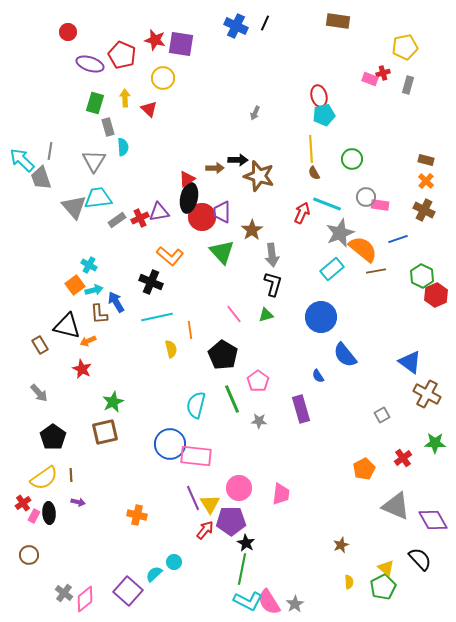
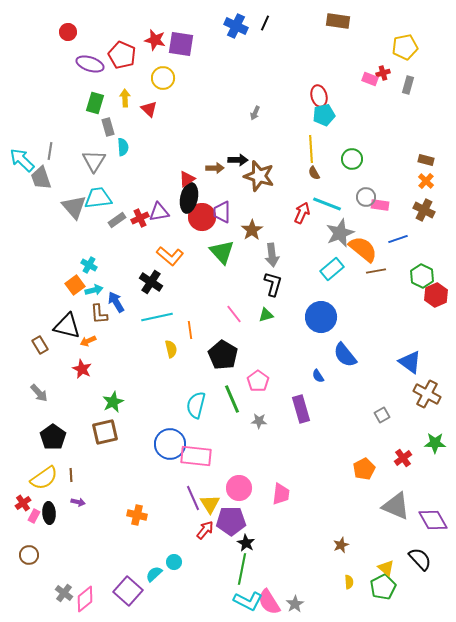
black cross at (151, 282): rotated 10 degrees clockwise
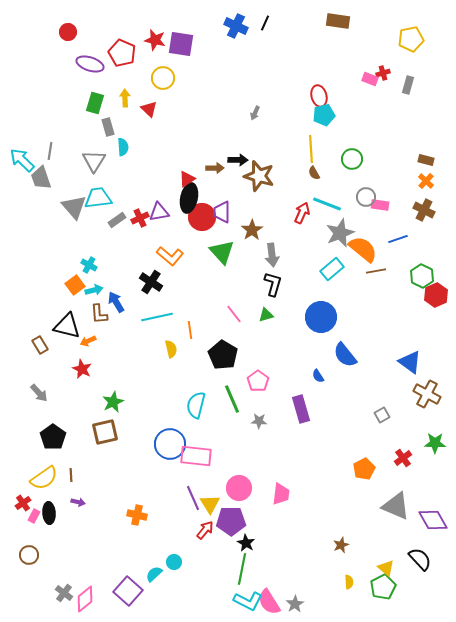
yellow pentagon at (405, 47): moved 6 px right, 8 px up
red pentagon at (122, 55): moved 2 px up
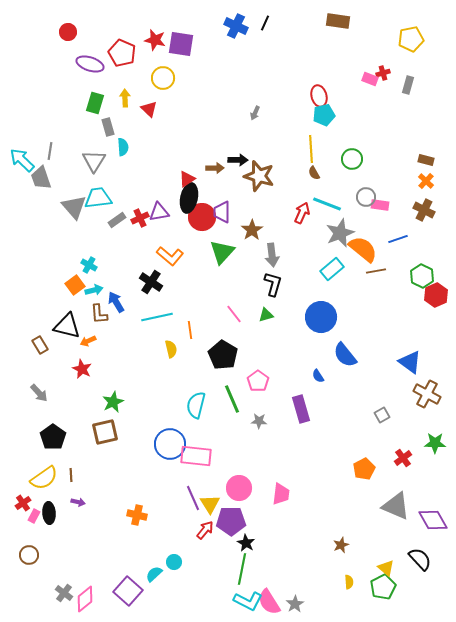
green triangle at (222, 252): rotated 24 degrees clockwise
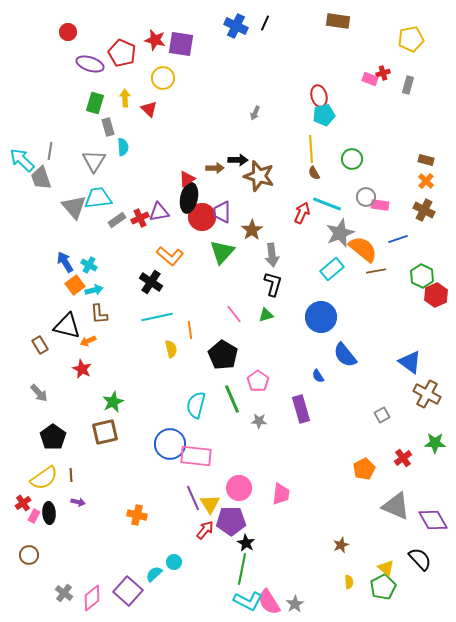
blue arrow at (116, 302): moved 51 px left, 40 px up
pink diamond at (85, 599): moved 7 px right, 1 px up
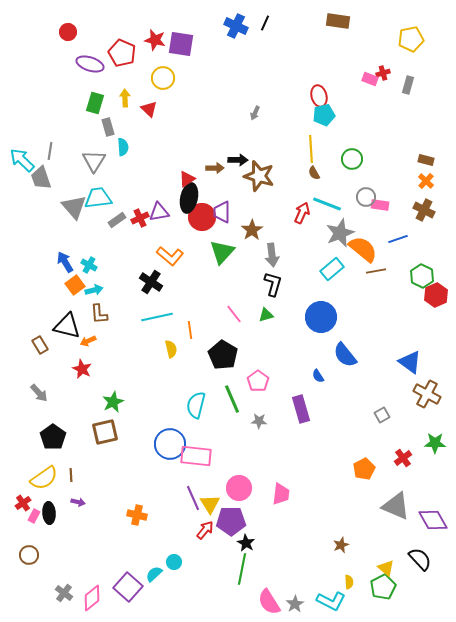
purple square at (128, 591): moved 4 px up
cyan L-shape at (248, 601): moved 83 px right
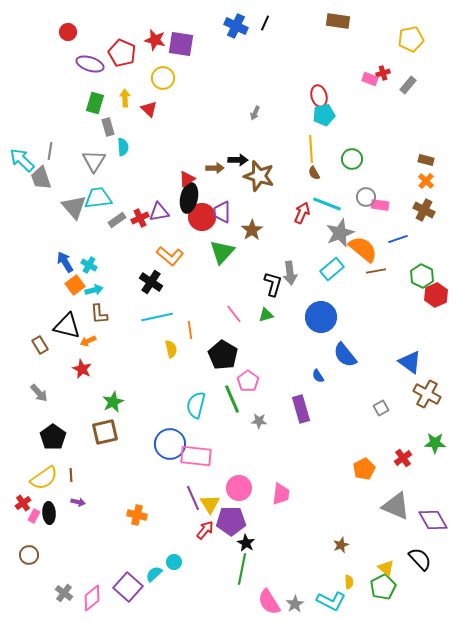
gray rectangle at (408, 85): rotated 24 degrees clockwise
gray arrow at (272, 255): moved 18 px right, 18 px down
pink pentagon at (258, 381): moved 10 px left
gray square at (382, 415): moved 1 px left, 7 px up
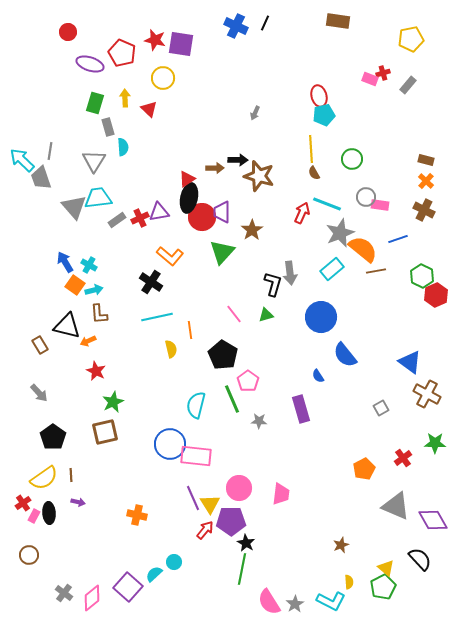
orange square at (75, 285): rotated 18 degrees counterclockwise
red star at (82, 369): moved 14 px right, 2 px down
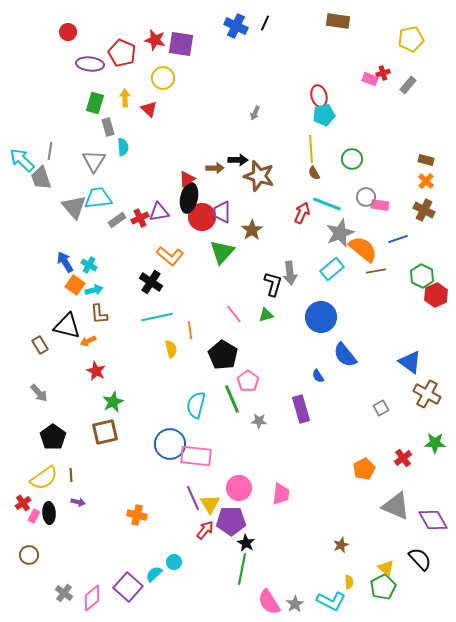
purple ellipse at (90, 64): rotated 12 degrees counterclockwise
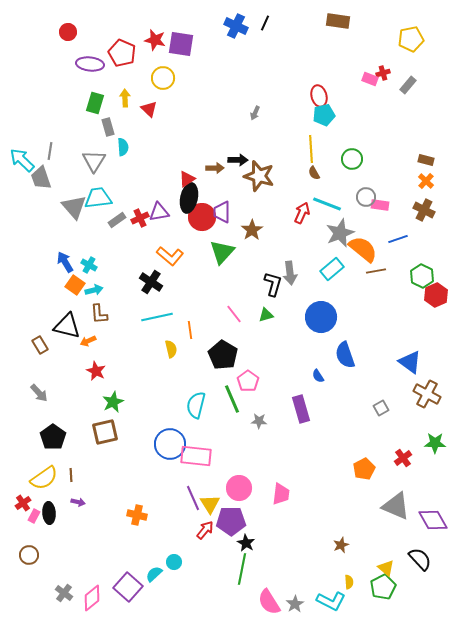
blue semicircle at (345, 355): rotated 20 degrees clockwise
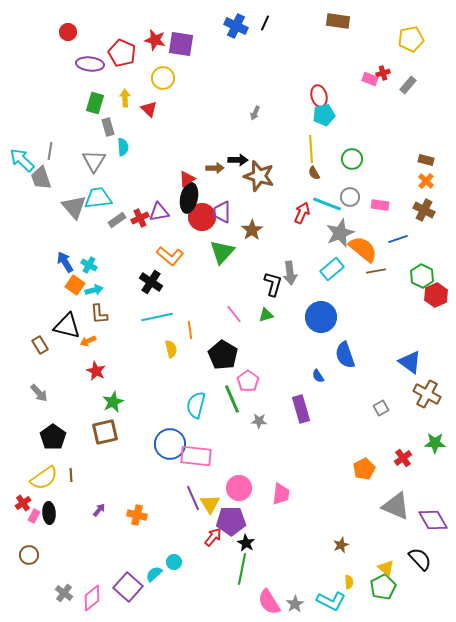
gray circle at (366, 197): moved 16 px left
purple arrow at (78, 502): moved 21 px right, 8 px down; rotated 64 degrees counterclockwise
red arrow at (205, 530): moved 8 px right, 7 px down
